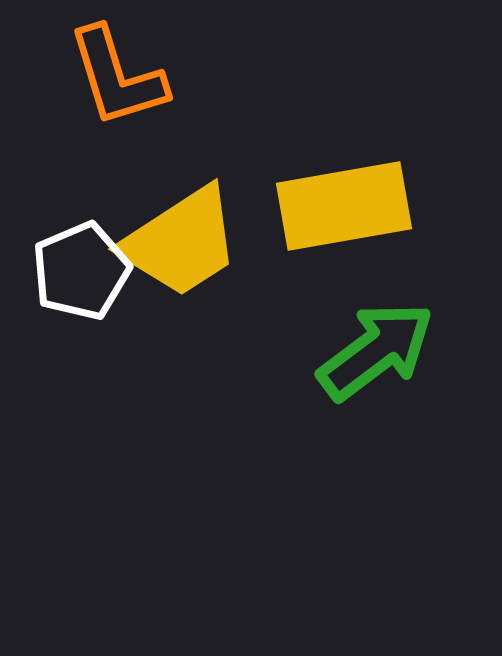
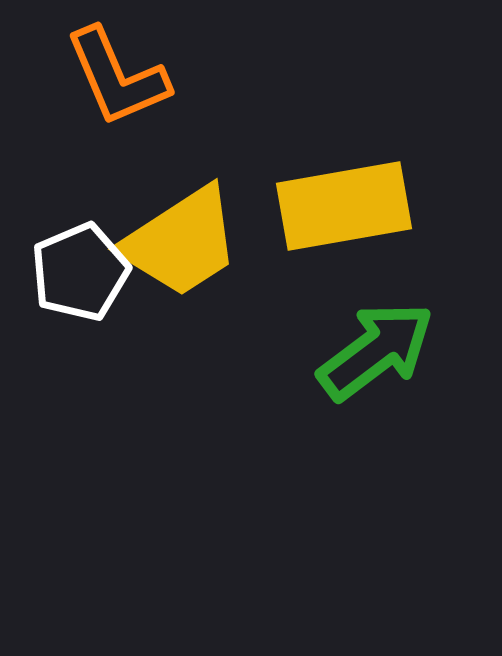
orange L-shape: rotated 6 degrees counterclockwise
white pentagon: moved 1 px left, 1 px down
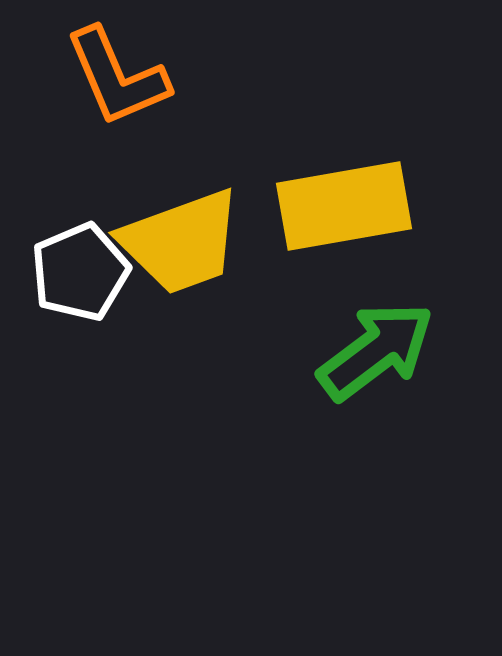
yellow trapezoid: rotated 13 degrees clockwise
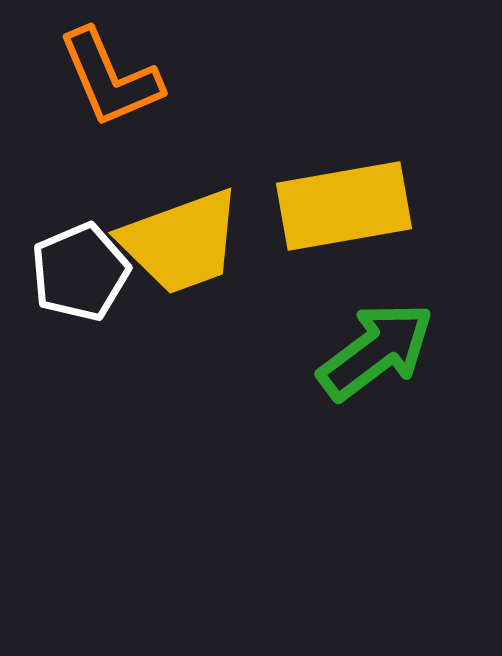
orange L-shape: moved 7 px left, 1 px down
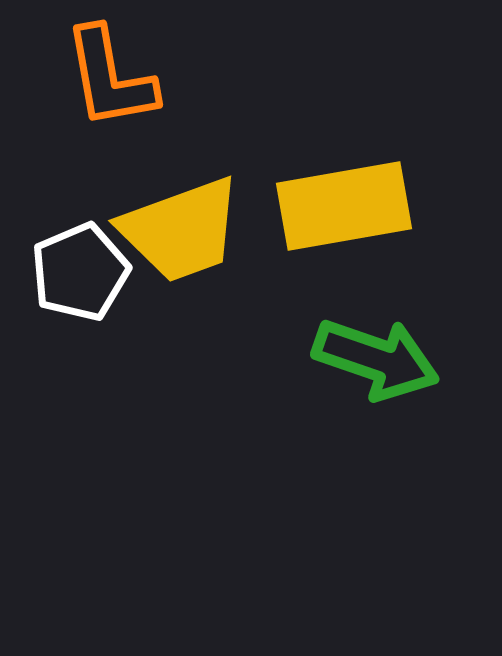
orange L-shape: rotated 13 degrees clockwise
yellow trapezoid: moved 12 px up
green arrow: moved 8 px down; rotated 56 degrees clockwise
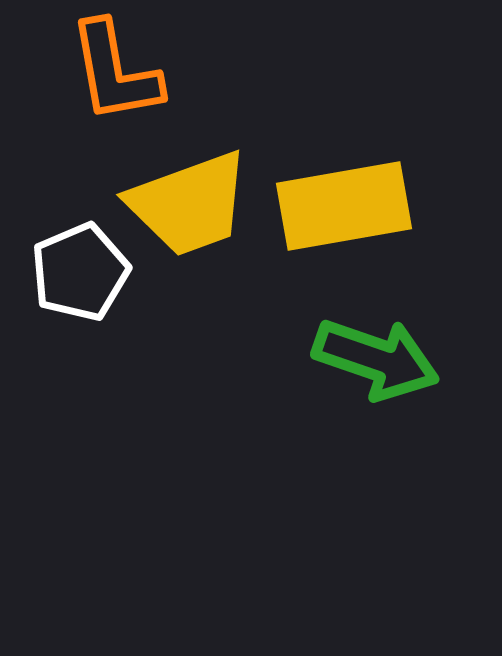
orange L-shape: moved 5 px right, 6 px up
yellow trapezoid: moved 8 px right, 26 px up
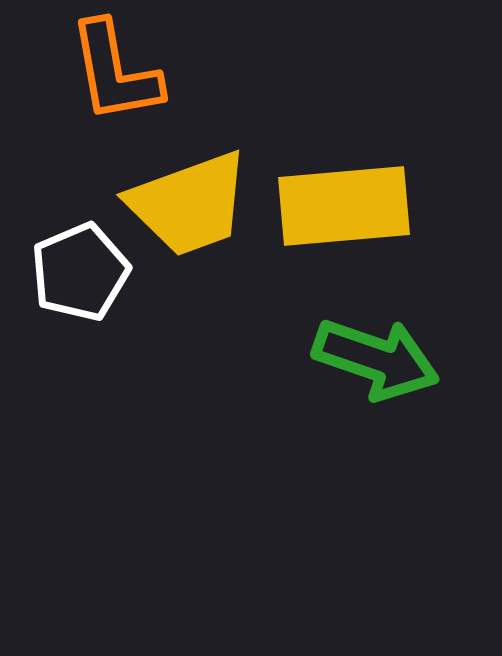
yellow rectangle: rotated 5 degrees clockwise
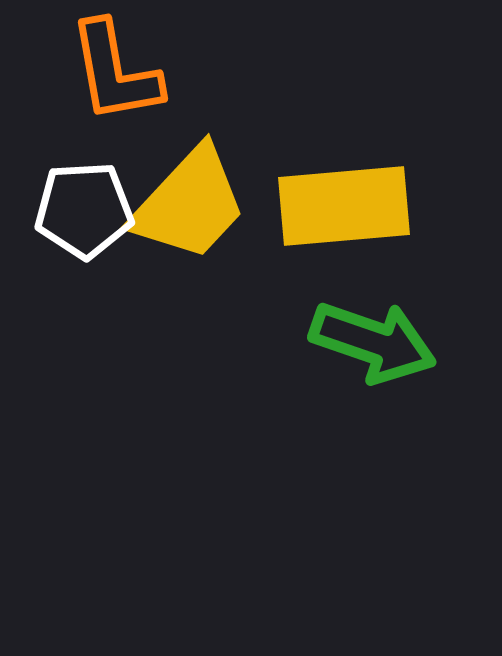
yellow trapezoid: rotated 27 degrees counterclockwise
white pentagon: moved 4 px right, 62 px up; rotated 20 degrees clockwise
green arrow: moved 3 px left, 17 px up
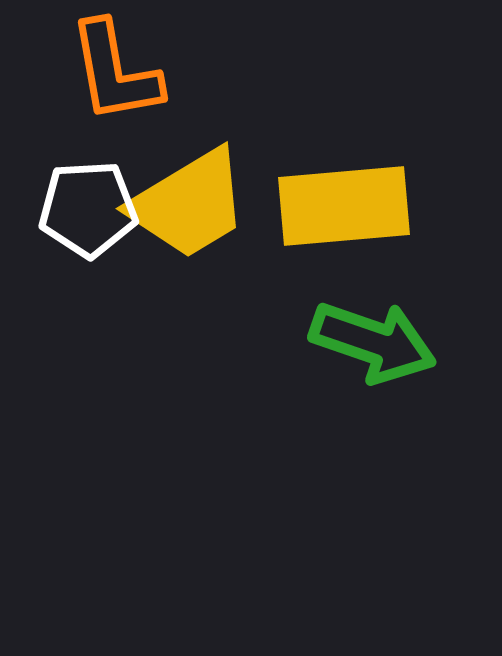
yellow trapezoid: rotated 16 degrees clockwise
white pentagon: moved 4 px right, 1 px up
